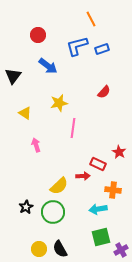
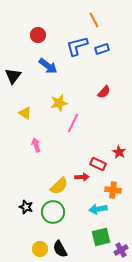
orange line: moved 3 px right, 1 px down
pink line: moved 5 px up; rotated 18 degrees clockwise
red arrow: moved 1 px left, 1 px down
black star: rotated 24 degrees counterclockwise
yellow circle: moved 1 px right
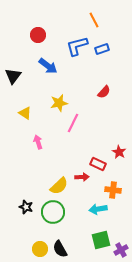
pink arrow: moved 2 px right, 3 px up
green square: moved 3 px down
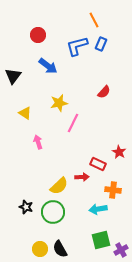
blue rectangle: moved 1 px left, 5 px up; rotated 48 degrees counterclockwise
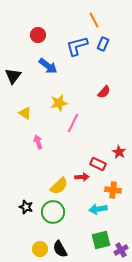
blue rectangle: moved 2 px right
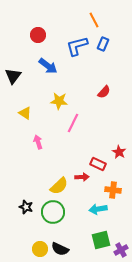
yellow star: moved 2 px up; rotated 18 degrees clockwise
black semicircle: rotated 36 degrees counterclockwise
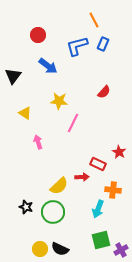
cyan arrow: rotated 60 degrees counterclockwise
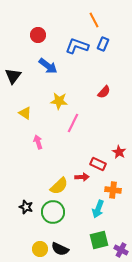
blue L-shape: rotated 35 degrees clockwise
green square: moved 2 px left
purple cross: rotated 32 degrees counterclockwise
